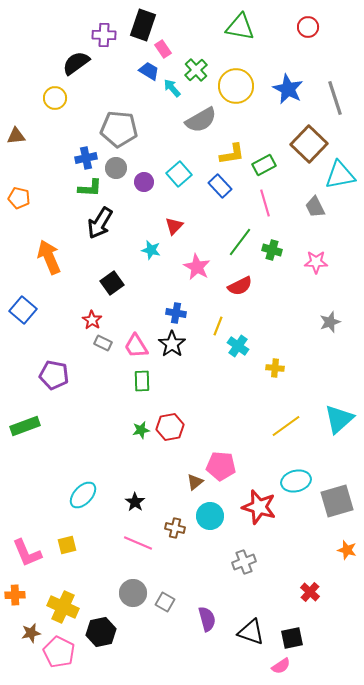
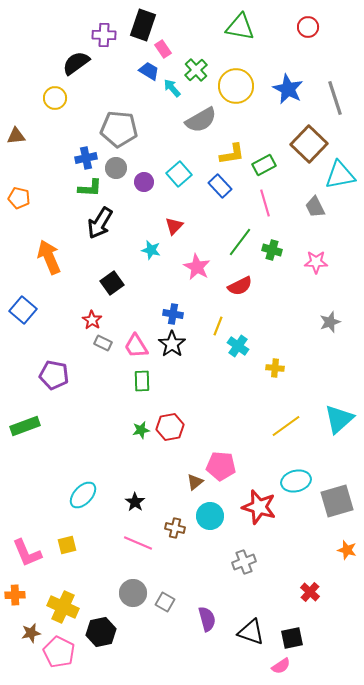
blue cross at (176, 313): moved 3 px left, 1 px down
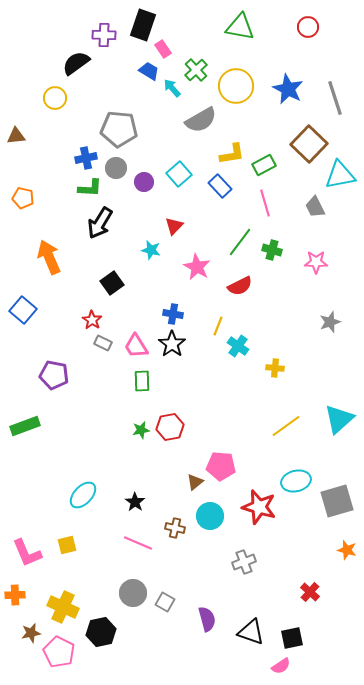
orange pentagon at (19, 198): moved 4 px right
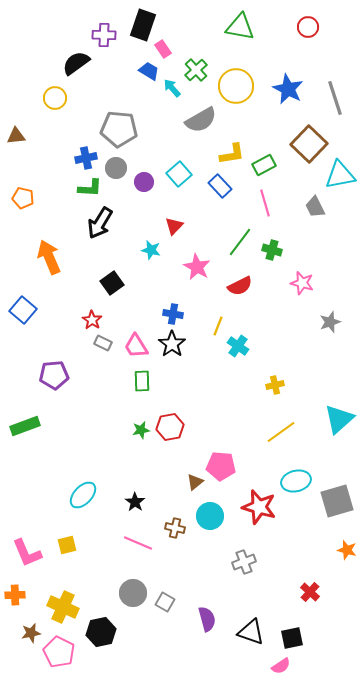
pink star at (316, 262): moved 14 px left, 21 px down; rotated 15 degrees clockwise
yellow cross at (275, 368): moved 17 px down; rotated 18 degrees counterclockwise
purple pentagon at (54, 375): rotated 16 degrees counterclockwise
yellow line at (286, 426): moved 5 px left, 6 px down
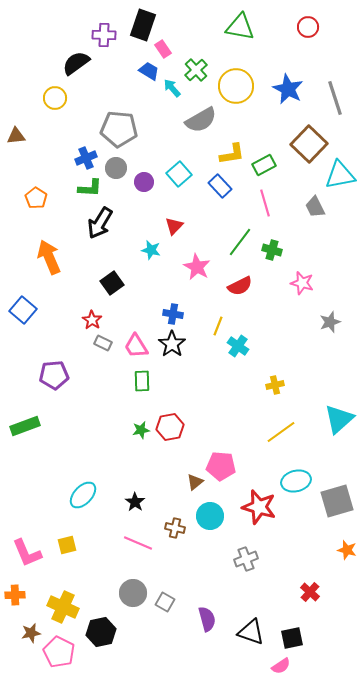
blue cross at (86, 158): rotated 10 degrees counterclockwise
orange pentagon at (23, 198): moved 13 px right; rotated 20 degrees clockwise
gray cross at (244, 562): moved 2 px right, 3 px up
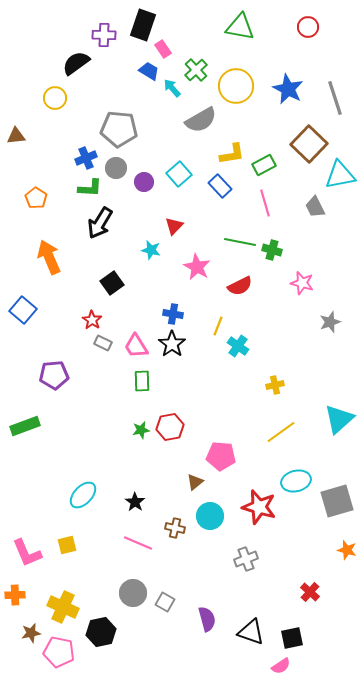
green line at (240, 242): rotated 64 degrees clockwise
pink pentagon at (221, 466): moved 10 px up
pink pentagon at (59, 652): rotated 16 degrees counterclockwise
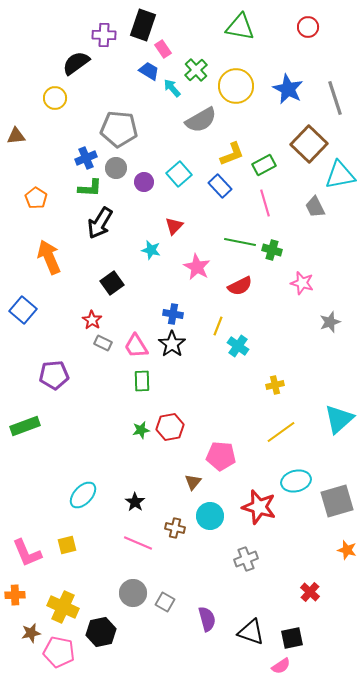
yellow L-shape at (232, 154): rotated 12 degrees counterclockwise
brown triangle at (195, 482): moved 2 px left; rotated 12 degrees counterclockwise
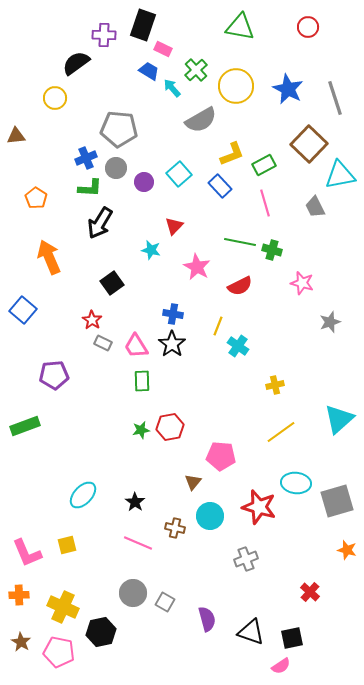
pink rectangle at (163, 49): rotated 30 degrees counterclockwise
cyan ellipse at (296, 481): moved 2 px down; rotated 20 degrees clockwise
orange cross at (15, 595): moved 4 px right
brown star at (31, 633): moved 10 px left, 9 px down; rotated 30 degrees counterclockwise
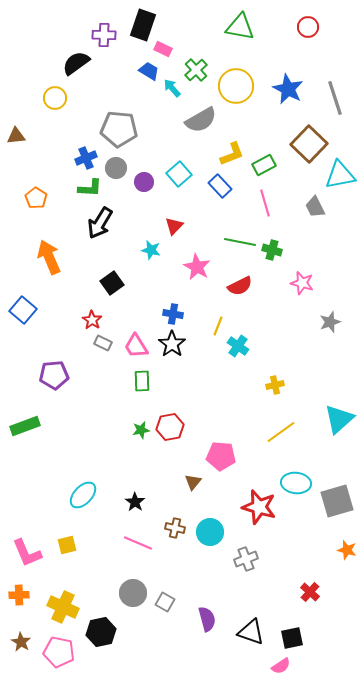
cyan circle at (210, 516): moved 16 px down
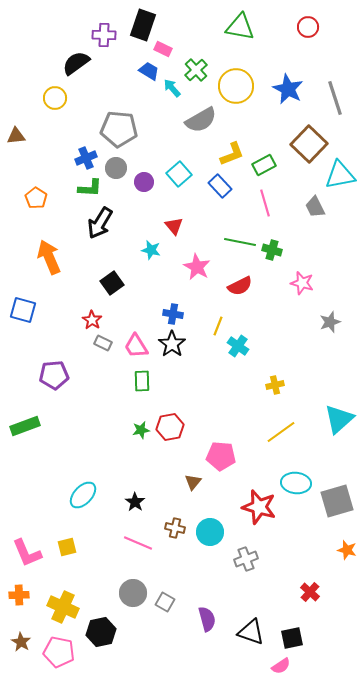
red triangle at (174, 226): rotated 24 degrees counterclockwise
blue square at (23, 310): rotated 24 degrees counterclockwise
yellow square at (67, 545): moved 2 px down
